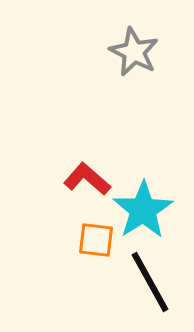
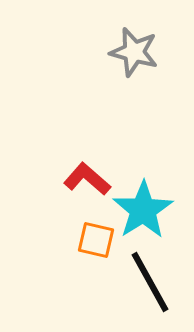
gray star: rotated 12 degrees counterclockwise
orange square: rotated 6 degrees clockwise
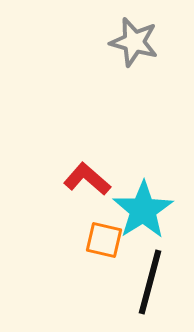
gray star: moved 10 px up
orange square: moved 8 px right
black line: rotated 44 degrees clockwise
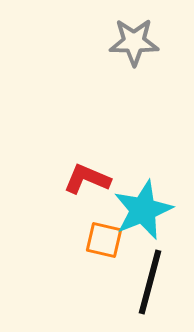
gray star: rotated 15 degrees counterclockwise
red L-shape: rotated 18 degrees counterclockwise
cyan star: rotated 10 degrees clockwise
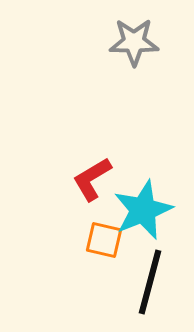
red L-shape: moved 5 px right; rotated 54 degrees counterclockwise
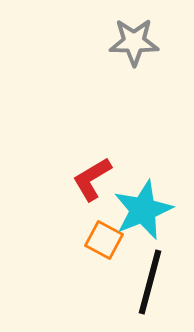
orange square: rotated 15 degrees clockwise
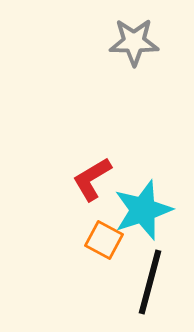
cyan star: rotated 4 degrees clockwise
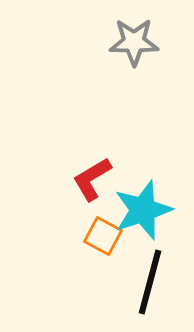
orange square: moved 1 px left, 4 px up
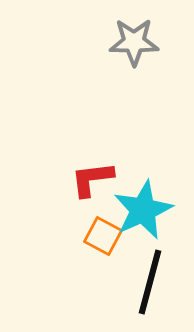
red L-shape: rotated 24 degrees clockwise
cyan star: rotated 6 degrees counterclockwise
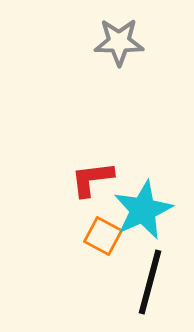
gray star: moved 15 px left
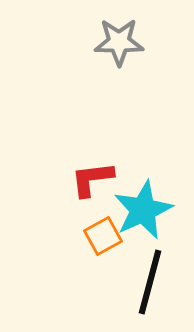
orange square: rotated 33 degrees clockwise
